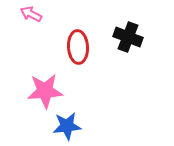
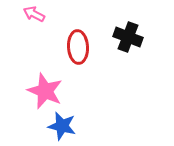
pink arrow: moved 3 px right
pink star: rotated 27 degrees clockwise
blue star: moved 5 px left; rotated 20 degrees clockwise
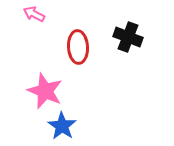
blue star: rotated 20 degrees clockwise
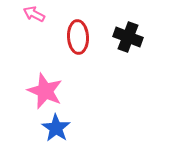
red ellipse: moved 10 px up
blue star: moved 6 px left, 2 px down
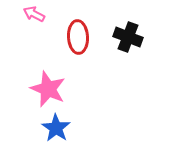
pink star: moved 3 px right, 2 px up
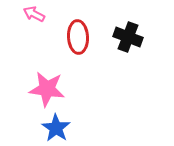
pink star: moved 1 px left; rotated 15 degrees counterclockwise
